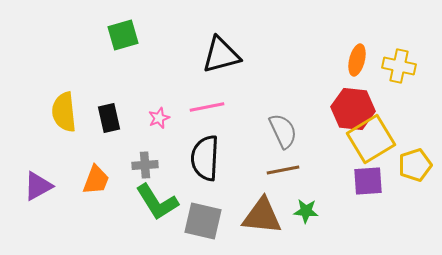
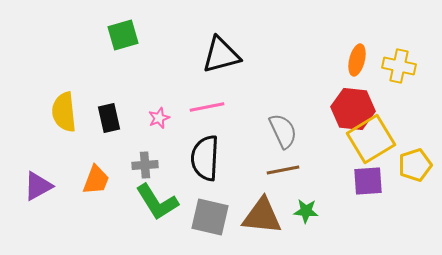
gray square: moved 7 px right, 4 px up
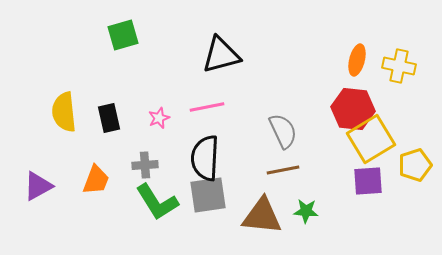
gray square: moved 2 px left, 22 px up; rotated 21 degrees counterclockwise
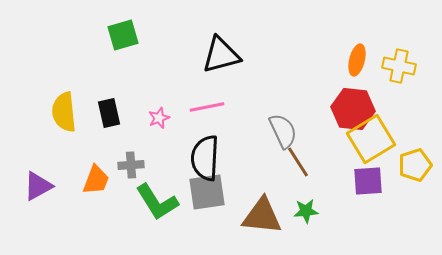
black rectangle: moved 5 px up
gray cross: moved 14 px left
brown line: moved 15 px right, 8 px up; rotated 68 degrees clockwise
gray square: moved 1 px left, 3 px up
green star: rotated 10 degrees counterclockwise
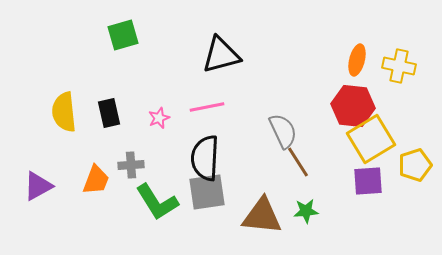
red hexagon: moved 3 px up
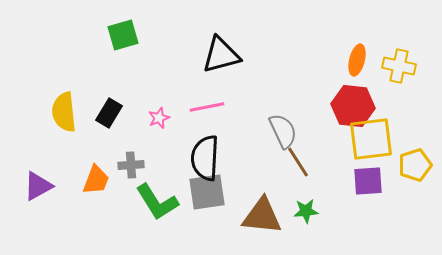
black rectangle: rotated 44 degrees clockwise
yellow square: rotated 24 degrees clockwise
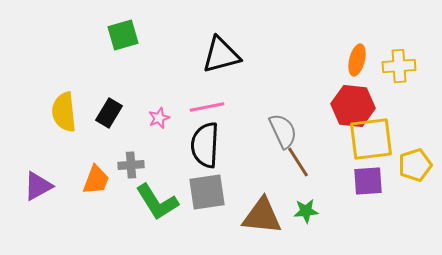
yellow cross: rotated 16 degrees counterclockwise
black semicircle: moved 13 px up
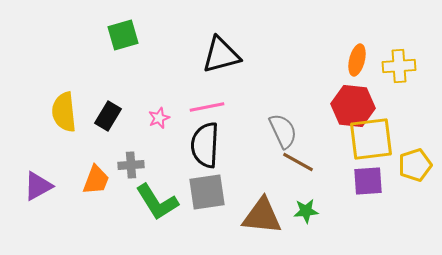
black rectangle: moved 1 px left, 3 px down
brown line: rotated 28 degrees counterclockwise
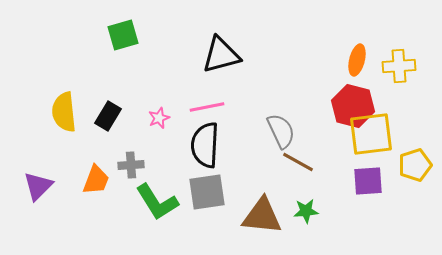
red hexagon: rotated 9 degrees clockwise
gray semicircle: moved 2 px left
yellow square: moved 5 px up
purple triangle: rotated 16 degrees counterclockwise
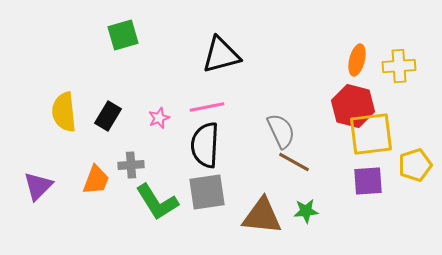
brown line: moved 4 px left
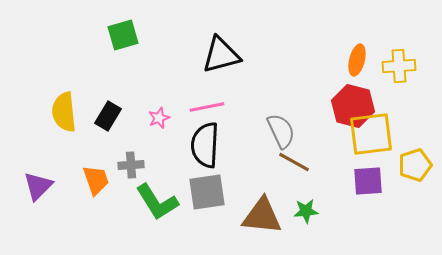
orange trapezoid: rotated 40 degrees counterclockwise
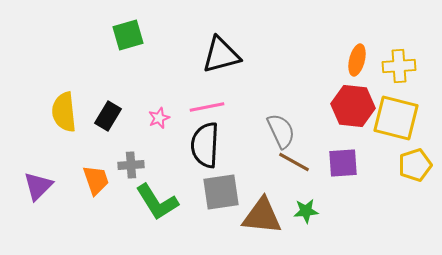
green square: moved 5 px right
red hexagon: rotated 9 degrees counterclockwise
yellow square: moved 25 px right, 16 px up; rotated 21 degrees clockwise
purple square: moved 25 px left, 18 px up
gray square: moved 14 px right
